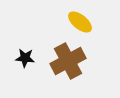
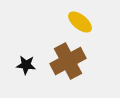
black star: moved 1 px right, 7 px down
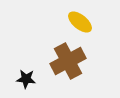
black star: moved 14 px down
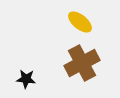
brown cross: moved 14 px right, 2 px down
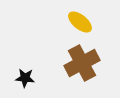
black star: moved 1 px left, 1 px up
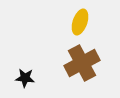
yellow ellipse: rotated 70 degrees clockwise
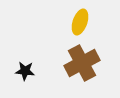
black star: moved 7 px up
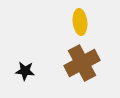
yellow ellipse: rotated 25 degrees counterclockwise
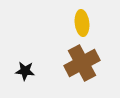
yellow ellipse: moved 2 px right, 1 px down
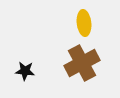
yellow ellipse: moved 2 px right
